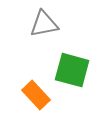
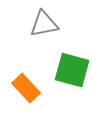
orange rectangle: moved 10 px left, 7 px up
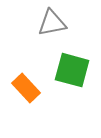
gray triangle: moved 8 px right, 1 px up
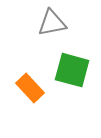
orange rectangle: moved 4 px right
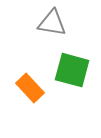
gray triangle: rotated 20 degrees clockwise
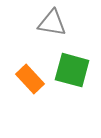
orange rectangle: moved 9 px up
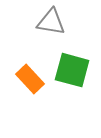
gray triangle: moved 1 px left, 1 px up
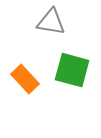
orange rectangle: moved 5 px left
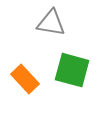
gray triangle: moved 1 px down
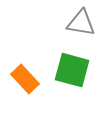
gray triangle: moved 30 px right
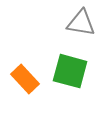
green square: moved 2 px left, 1 px down
